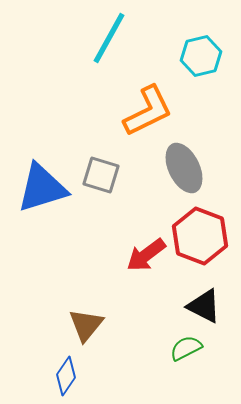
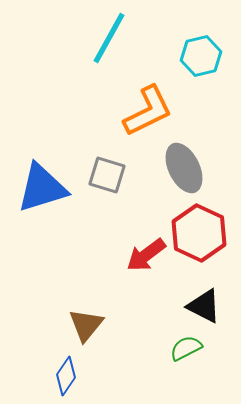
gray square: moved 6 px right
red hexagon: moved 1 px left, 3 px up; rotated 4 degrees clockwise
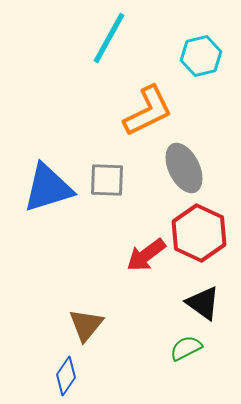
gray square: moved 5 px down; rotated 15 degrees counterclockwise
blue triangle: moved 6 px right
black triangle: moved 1 px left, 3 px up; rotated 9 degrees clockwise
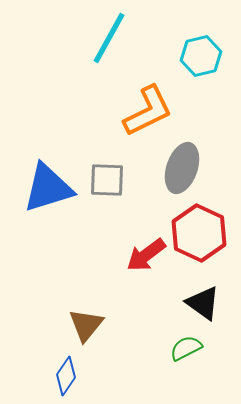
gray ellipse: moved 2 px left; rotated 45 degrees clockwise
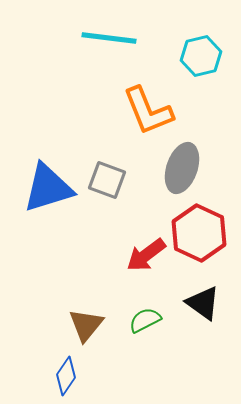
cyan line: rotated 68 degrees clockwise
orange L-shape: rotated 94 degrees clockwise
gray square: rotated 18 degrees clockwise
green semicircle: moved 41 px left, 28 px up
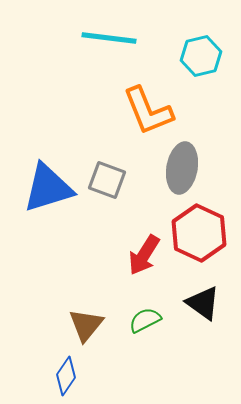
gray ellipse: rotated 9 degrees counterclockwise
red arrow: moved 2 px left; rotated 21 degrees counterclockwise
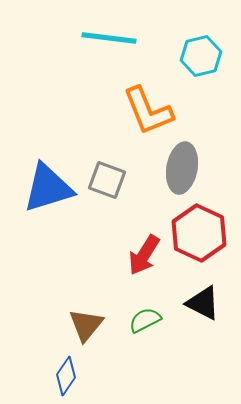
black triangle: rotated 9 degrees counterclockwise
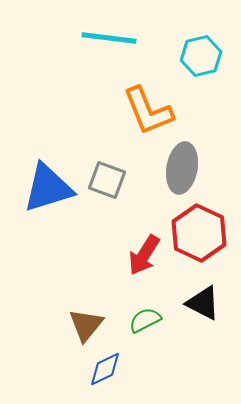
blue diamond: moved 39 px right, 7 px up; rotated 30 degrees clockwise
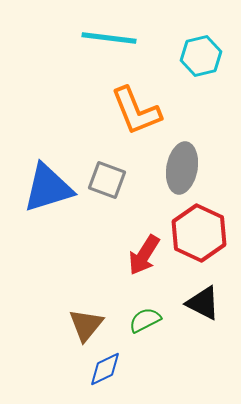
orange L-shape: moved 12 px left
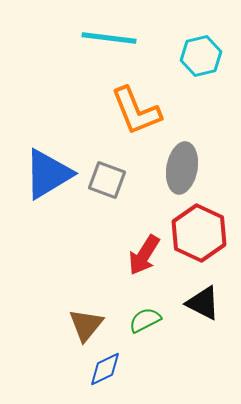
blue triangle: moved 14 px up; rotated 14 degrees counterclockwise
